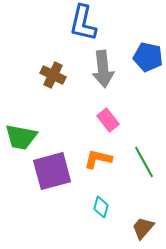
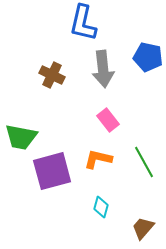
brown cross: moved 1 px left
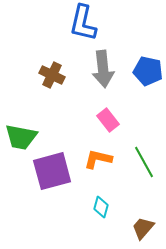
blue pentagon: moved 14 px down
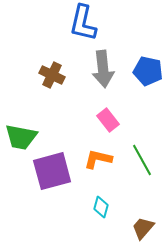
green line: moved 2 px left, 2 px up
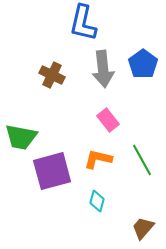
blue pentagon: moved 5 px left, 7 px up; rotated 24 degrees clockwise
cyan diamond: moved 4 px left, 6 px up
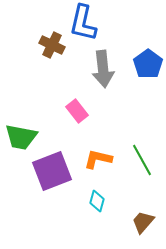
blue pentagon: moved 5 px right
brown cross: moved 30 px up
pink rectangle: moved 31 px left, 9 px up
purple square: rotated 6 degrees counterclockwise
brown trapezoid: moved 6 px up
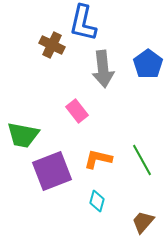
green trapezoid: moved 2 px right, 2 px up
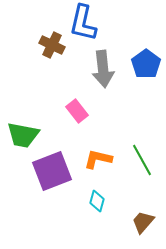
blue pentagon: moved 2 px left
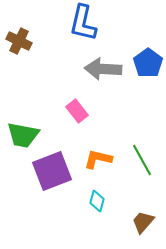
brown cross: moved 33 px left, 4 px up
blue pentagon: moved 2 px right, 1 px up
gray arrow: rotated 99 degrees clockwise
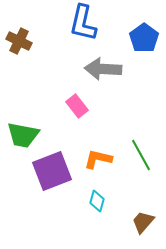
blue pentagon: moved 4 px left, 25 px up
pink rectangle: moved 5 px up
green line: moved 1 px left, 5 px up
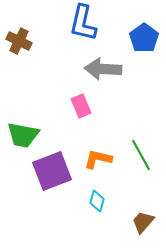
pink rectangle: moved 4 px right; rotated 15 degrees clockwise
